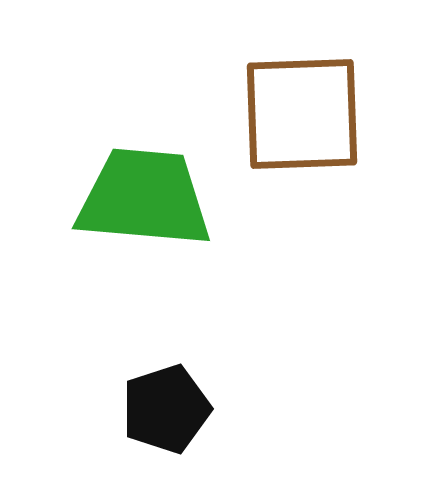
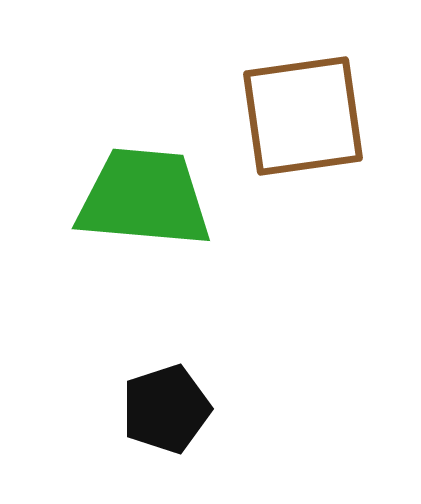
brown square: moved 1 px right, 2 px down; rotated 6 degrees counterclockwise
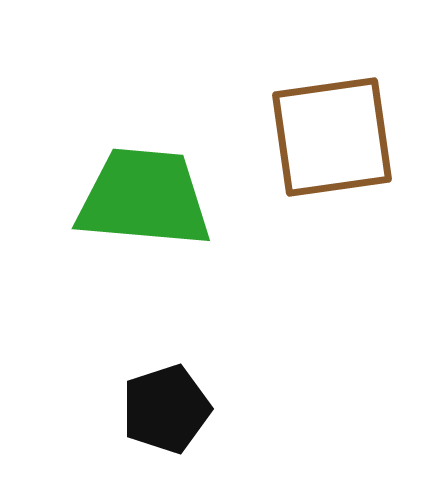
brown square: moved 29 px right, 21 px down
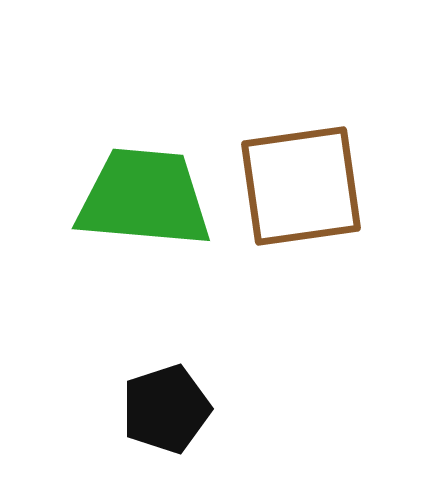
brown square: moved 31 px left, 49 px down
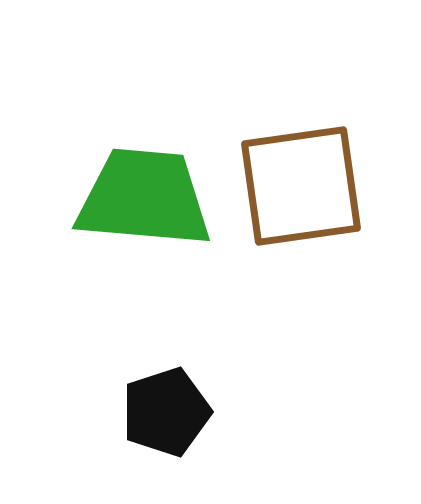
black pentagon: moved 3 px down
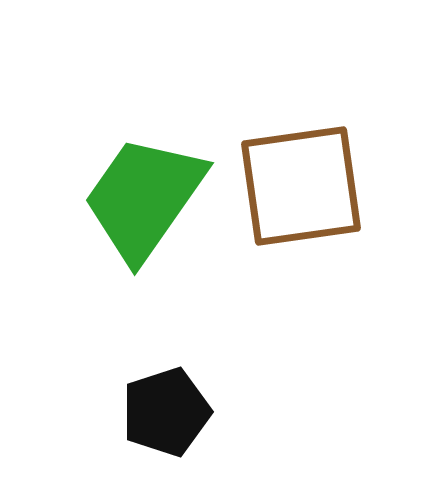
green trapezoid: rotated 60 degrees counterclockwise
